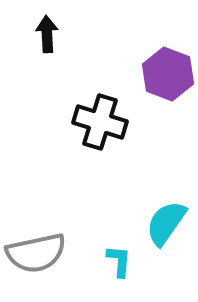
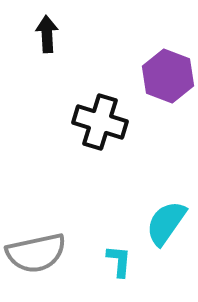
purple hexagon: moved 2 px down
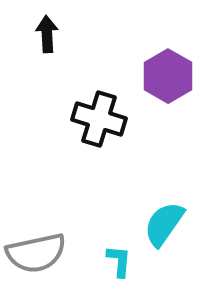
purple hexagon: rotated 9 degrees clockwise
black cross: moved 1 px left, 3 px up
cyan semicircle: moved 2 px left, 1 px down
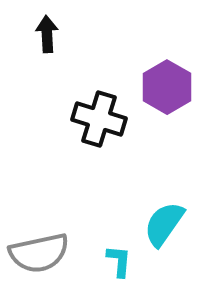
purple hexagon: moved 1 px left, 11 px down
gray semicircle: moved 3 px right
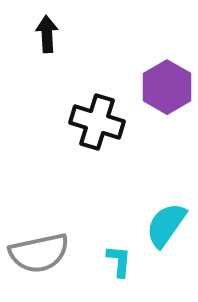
black cross: moved 2 px left, 3 px down
cyan semicircle: moved 2 px right, 1 px down
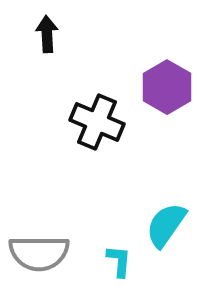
black cross: rotated 6 degrees clockwise
gray semicircle: rotated 12 degrees clockwise
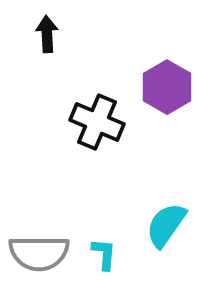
cyan L-shape: moved 15 px left, 7 px up
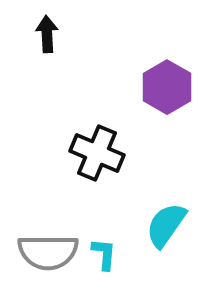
black cross: moved 31 px down
gray semicircle: moved 9 px right, 1 px up
